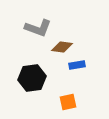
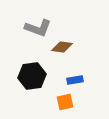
blue rectangle: moved 2 px left, 15 px down
black hexagon: moved 2 px up
orange square: moved 3 px left
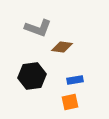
orange square: moved 5 px right
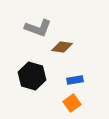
black hexagon: rotated 24 degrees clockwise
orange square: moved 2 px right, 1 px down; rotated 24 degrees counterclockwise
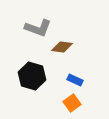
blue rectangle: rotated 35 degrees clockwise
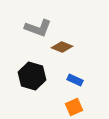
brown diamond: rotated 15 degrees clockwise
orange square: moved 2 px right, 4 px down; rotated 12 degrees clockwise
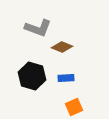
blue rectangle: moved 9 px left, 2 px up; rotated 28 degrees counterclockwise
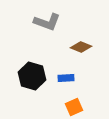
gray L-shape: moved 9 px right, 6 px up
brown diamond: moved 19 px right
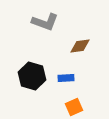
gray L-shape: moved 2 px left
brown diamond: moved 1 px left, 1 px up; rotated 30 degrees counterclockwise
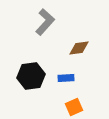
gray L-shape: rotated 68 degrees counterclockwise
brown diamond: moved 1 px left, 2 px down
black hexagon: moved 1 px left; rotated 24 degrees counterclockwise
